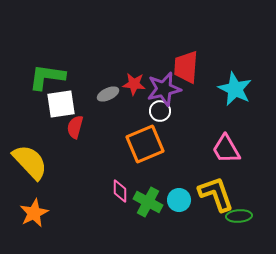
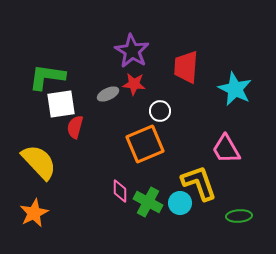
purple star: moved 32 px left, 38 px up; rotated 28 degrees counterclockwise
yellow semicircle: moved 9 px right
yellow L-shape: moved 17 px left, 11 px up
cyan circle: moved 1 px right, 3 px down
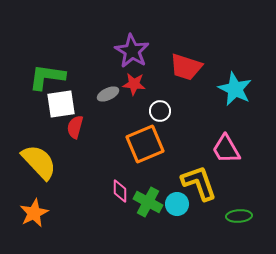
red trapezoid: rotated 76 degrees counterclockwise
cyan circle: moved 3 px left, 1 px down
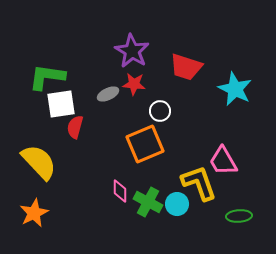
pink trapezoid: moved 3 px left, 12 px down
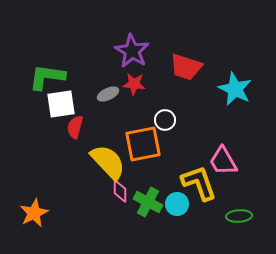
white circle: moved 5 px right, 9 px down
orange square: moved 2 px left; rotated 12 degrees clockwise
yellow semicircle: moved 69 px right
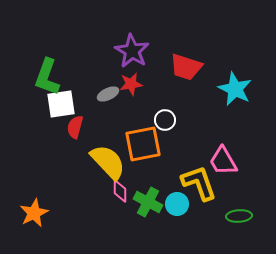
green L-shape: rotated 78 degrees counterclockwise
red star: moved 3 px left; rotated 15 degrees counterclockwise
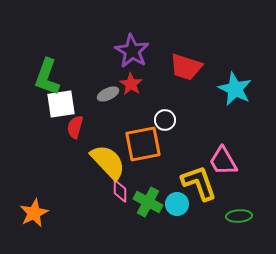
red star: rotated 30 degrees counterclockwise
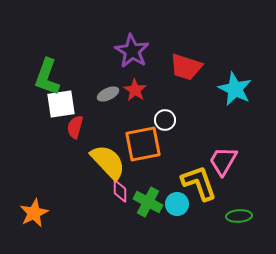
red star: moved 4 px right, 6 px down
pink trapezoid: rotated 60 degrees clockwise
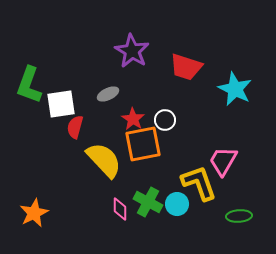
green L-shape: moved 18 px left, 8 px down
red star: moved 2 px left, 29 px down
yellow semicircle: moved 4 px left, 2 px up
pink diamond: moved 18 px down
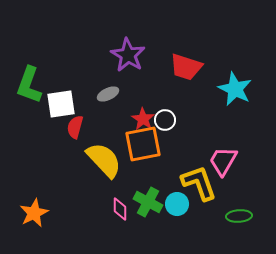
purple star: moved 4 px left, 4 px down
red star: moved 10 px right
